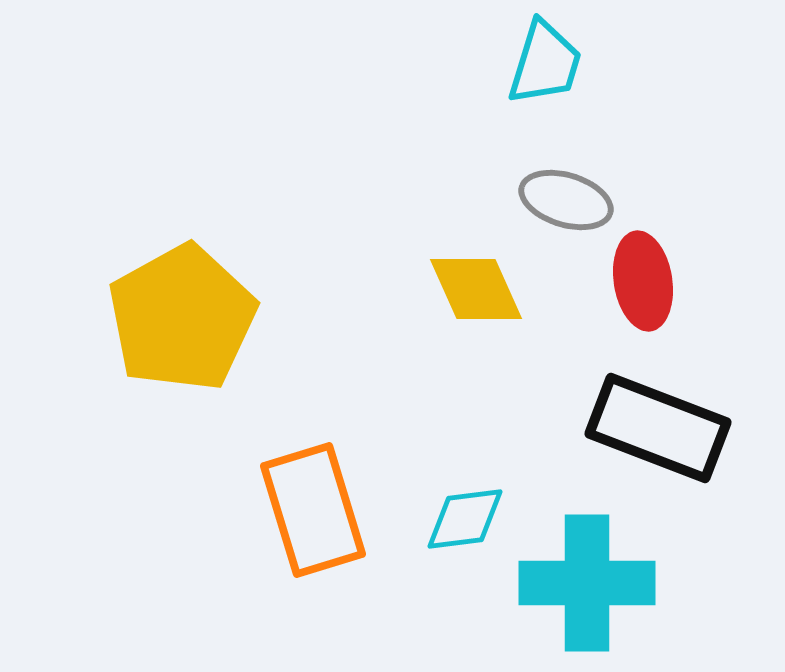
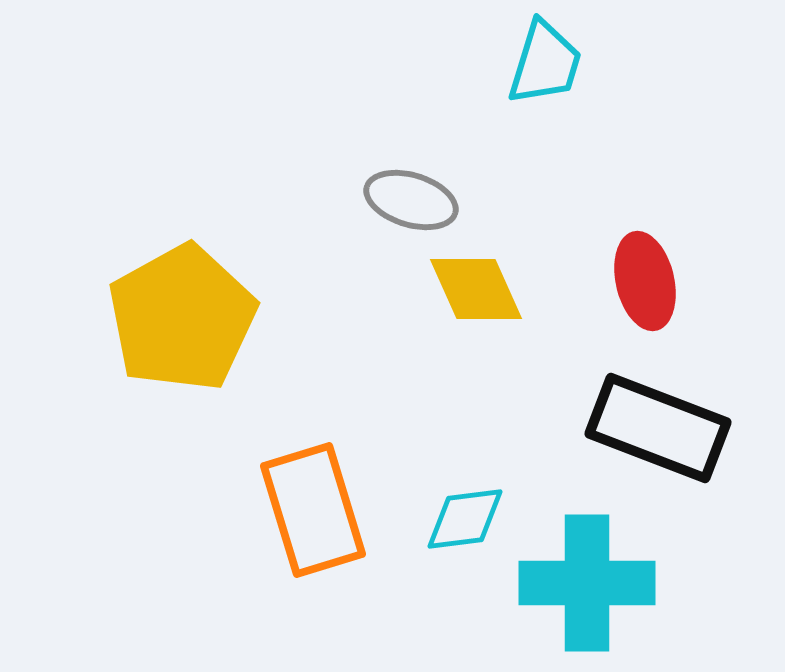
gray ellipse: moved 155 px left
red ellipse: moved 2 px right; rotated 4 degrees counterclockwise
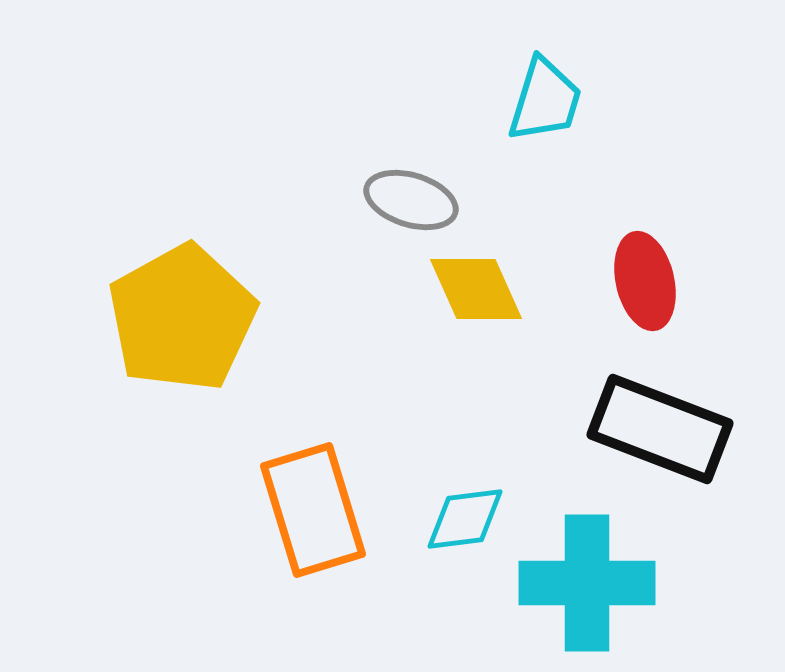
cyan trapezoid: moved 37 px down
black rectangle: moved 2 px right, 1 px down
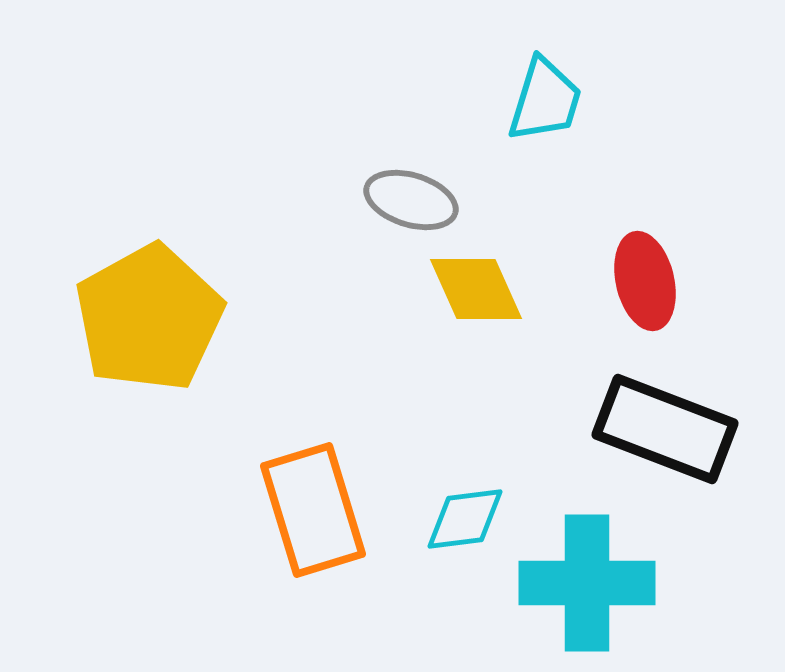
yellow pentagon: moved 33 px left
black rectangle: moved 5 px right
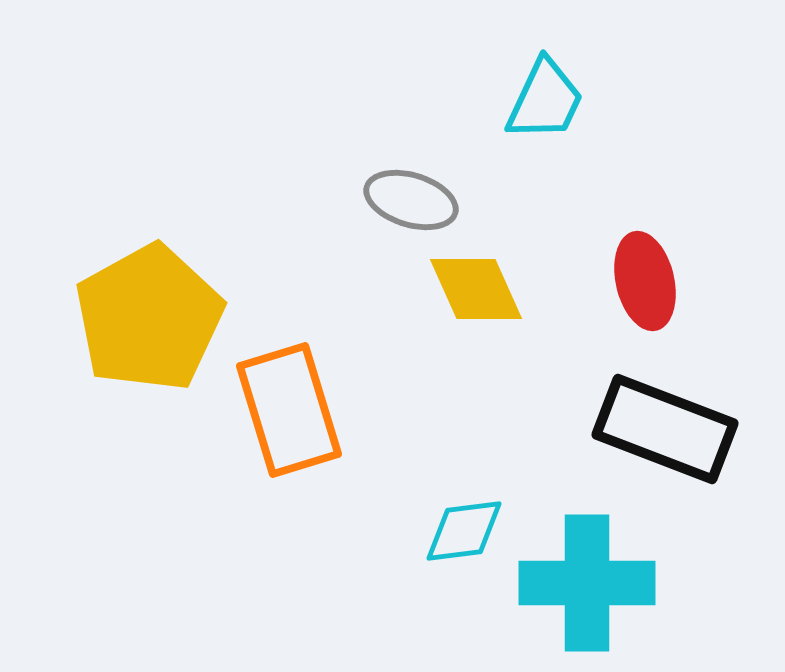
cyan trapezoid: rotated 8 degrees clockwise
orange rectangle: moved 24 px left, 100 px up
cyan diamond: moved 1 px left, 12 px down
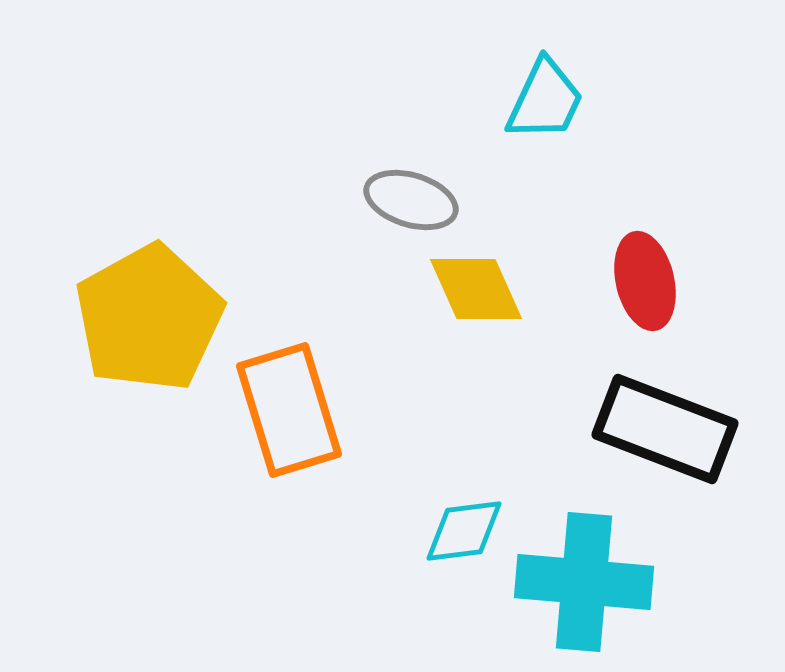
cyan cross: moved 3 px left, 1 px up; rotated 5 degrees clockwise
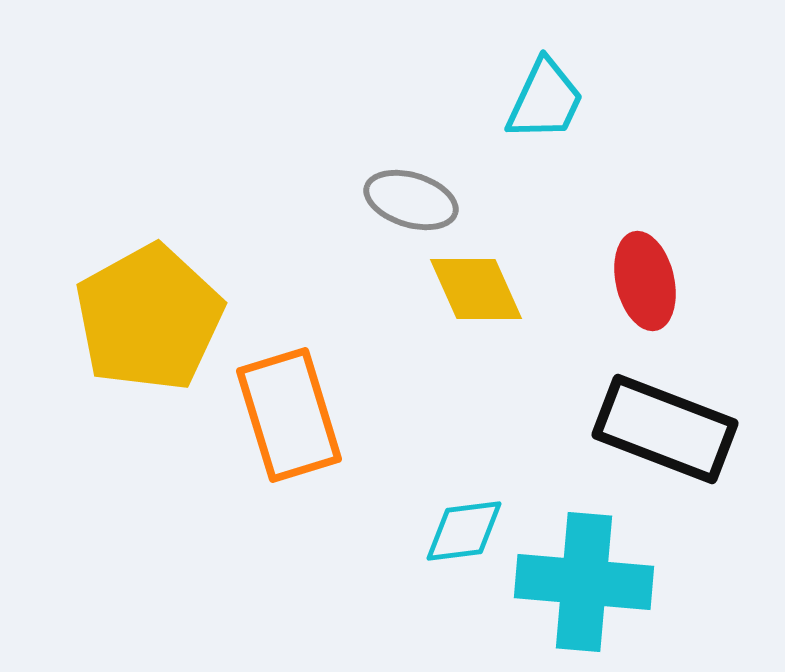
orange rectangle: moved 5 px down
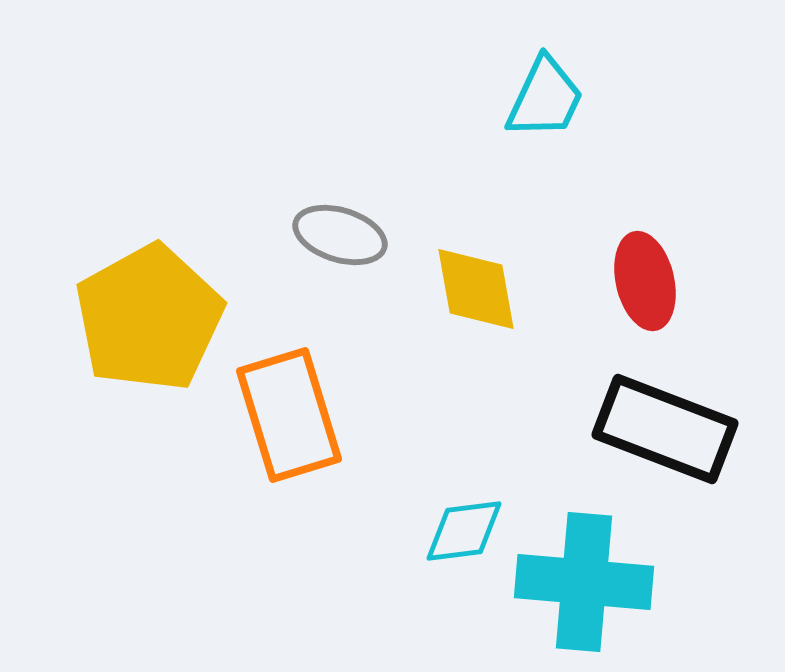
cyan trapezoid: moved 2 px up
gray ellipse: moved 71 px left, 35 px down
yellow diamond: rotated 14 degrees clockwise
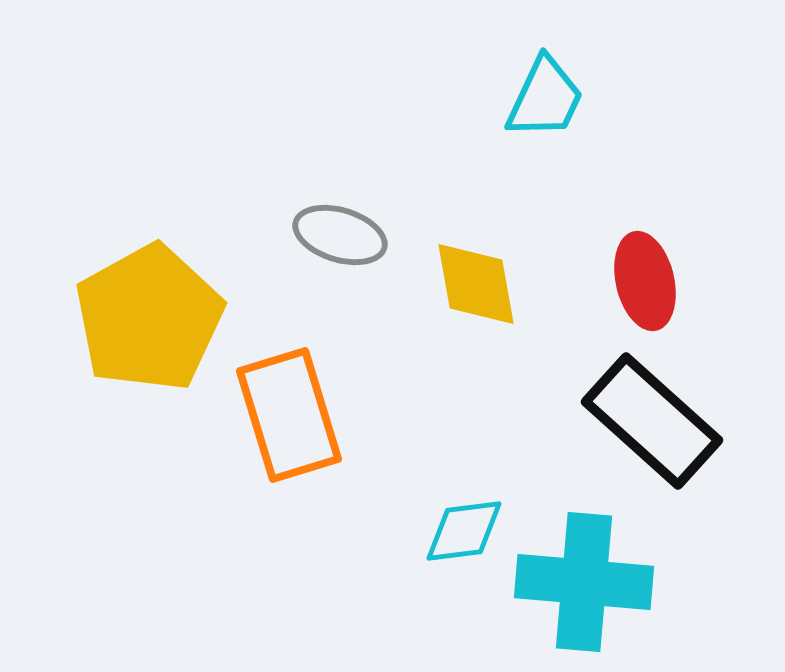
yellow diamond: moved 5 px up
black rectangle: moved 13 px left, 8 px up; rotated 21 degrees clockwise
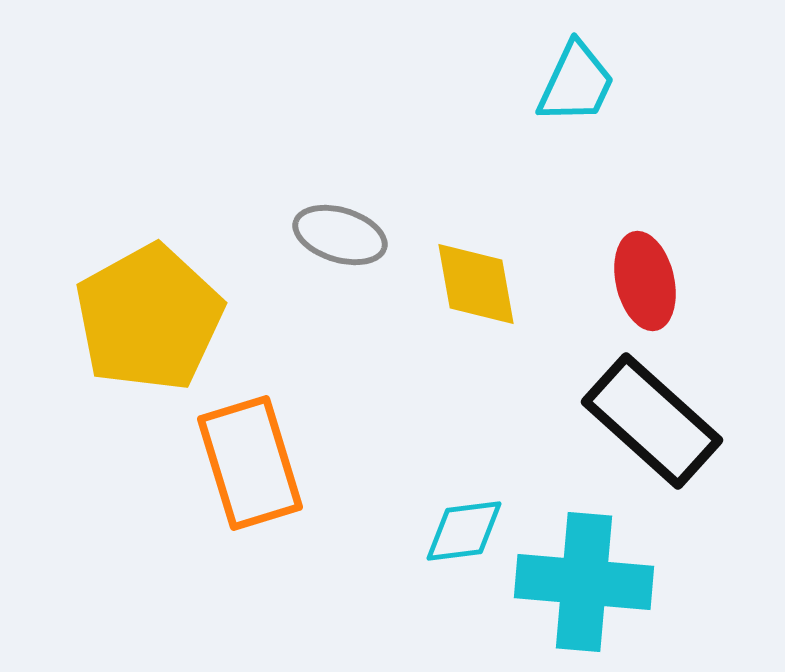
cyan trapezoid: moved 31 px right, 15 px up
orange rectangle: moved 39 px left, 48 px down
